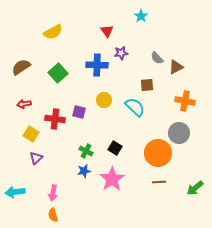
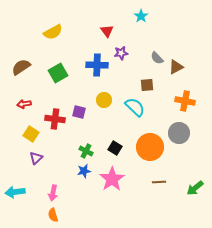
green square: rotated 12 degrees clockwise
orange circle: moved 8 px left, 6 px up
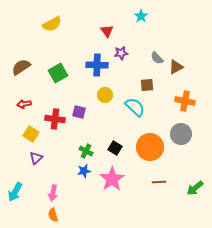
yellow semicircle: moved 1 px left, 8 px up
yellow circle: moved 1 px right, 5 px up
gray circle: moved 2 px right, 1 px down
cyan arrow: rotated 54 degrees counterclockwise
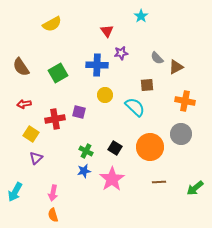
brown semicircle: rotated 90 degrees counterclockwise
red cross: rotated 18 degrees counterclockwise
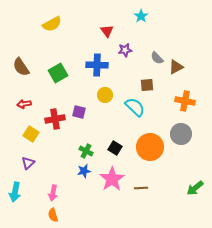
purple star: moved 4 px right, 3 px up
purple triangle: moved 8 px left, 5 px down
brown line: moved 18 px left, 6 px down
cyan arrow: rotated 18 degrees counterclockwise
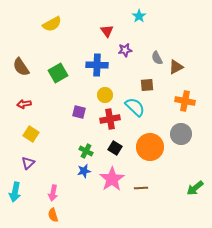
cyan star: moved 2 px left
gray semicircle: rotated 16 degrees clockwise
red cross: moved 55 px right
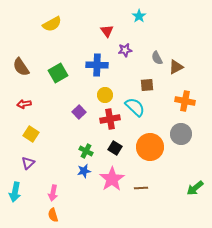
purple square: rotated 32 degrees clockwise
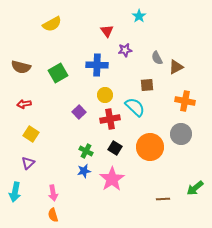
brown semicircle: rotated 42 degrees counterclockwise
brown line: moved 22 px right, 11 px down
pink arrow: rotated 21 degrees counterclockwise
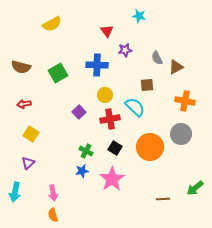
cyan star: rotated 24 degrees counterclockwise
blue star: moved 2 px left
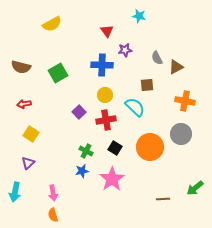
blue cross: moved 5 px right
red cross: moved 4 px left, 1 px down
